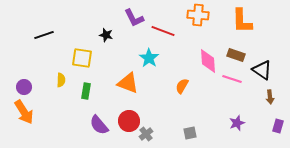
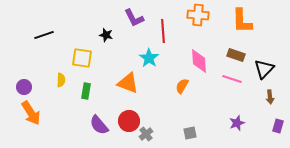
red line: rotated 65 degrees clockwise
pink diamond: moved 9 px left
black triangle: moved 2 px right, 1 px up; rotated 40 degrees clockwise
orange arrow: moved 7 px right, 1 px down
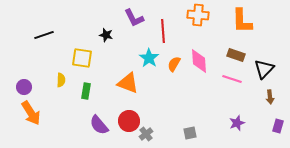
orange semicircle: moved 8 px left, 22 px up
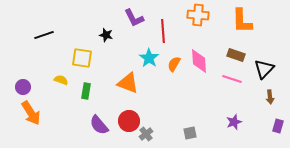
yellow semicircle: rotated 72 degrees counterclockwise
purple circle: moved 1 px left
purple star: moved 3 px left, 1 px up
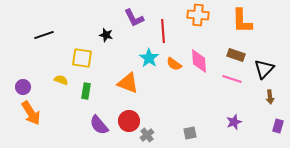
orange semicircle: rotated 84 degrees counterclockwise
gray cross: moved 1 px right, 1 px down
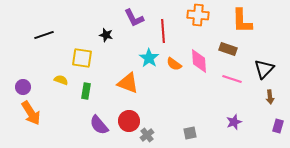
brown rectangle: moved 8 px left, 6 px up
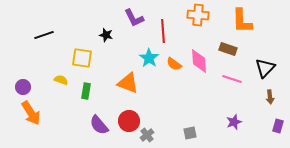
black triangle: moved 1 px right, 1 px up
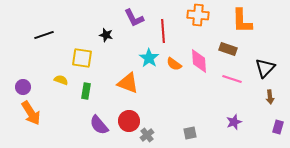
purple rectangle: moved 1 px down
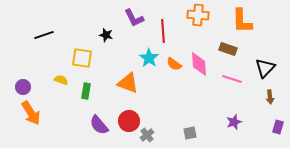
pink diamond: moved 3 px down
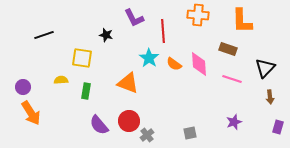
yellow semicircle: rotated 24 degrees counterclockwise
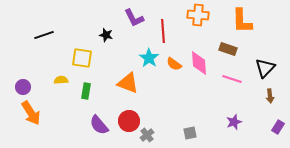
pink diamond: moved 1 px up
brown arrow: moved 1 px up
purple rectangle: rotated 16 degrees clockwise
